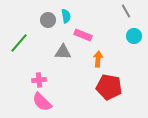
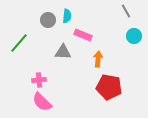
cyan semicircle: moved 1 px right; rotated 16 degrees clockwise
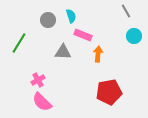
cyan semicircle: moved 4 px right; rotated 24 degrees counterclockwise
green line: rotated 10 degrees counterclockwise
orange arrow: moved 5 px up
pink cross: moved 1 px left; rotated 24 degrees counterclockwise
red pentagon: moved 5 px down; rotated 20 degrees counterclockwise
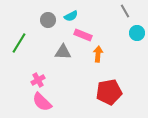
gray line: moved 1 px left
cyan semicircle: rotated 80 degrees clockwise
cyan circle: moved 3 px right, 3 px up
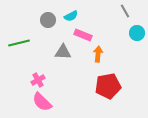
green line: rotated 45 degrees clockwise
red pentagon: moved 1 px left, 6 px up
